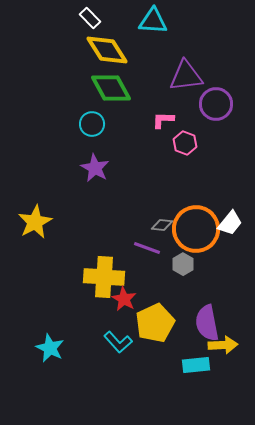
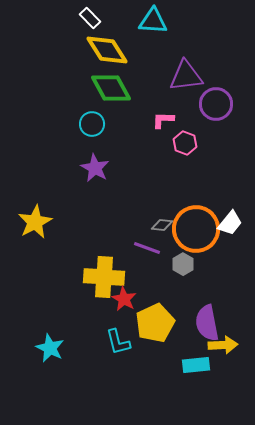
cyan L-shape: rotated 28 degrees clockwise
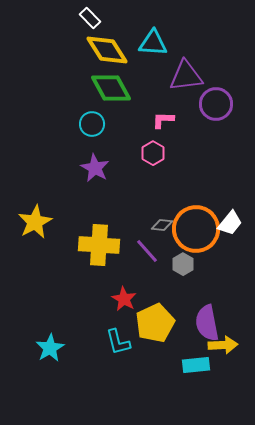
cyan triangle: moved 22 px down
pink hexagon: moved 32 px left, 10 px down; rotated 10 degrees clockwise
purple line: moved 3 px down; rotated 28 degrees clockwise
yellow cross: moved 5 px left, 32 px up
cyan star: rotated 16 degrees clockwise
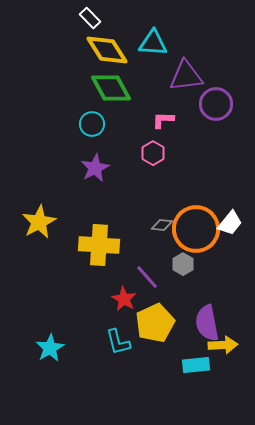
purple star: rotated 16 degrees clockwise
yellow star: moved 4 px right
purple line: moved 26 px down
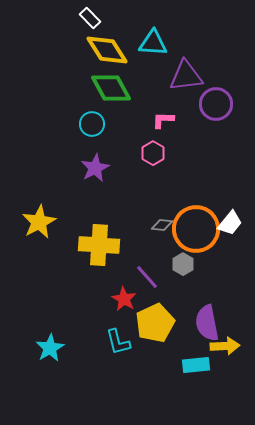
yellow arrow: moved 2 px right, 1 px down
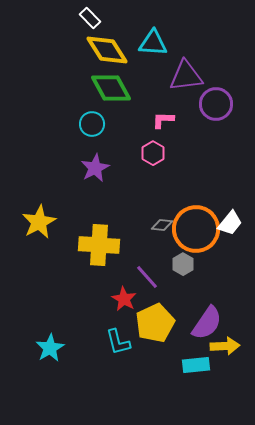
purple semicircle: rotated 135 degrees counterclockwise
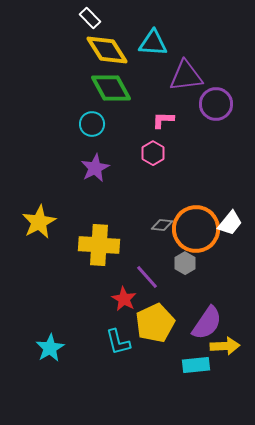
gray hexagon: moved 2 px right, 1 px up
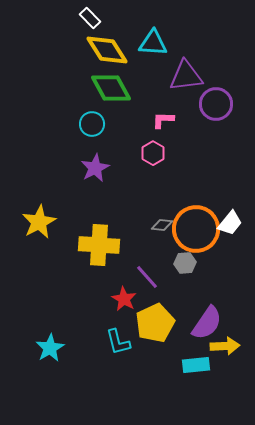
gray hexagon: rotated 25 degrees clockwise
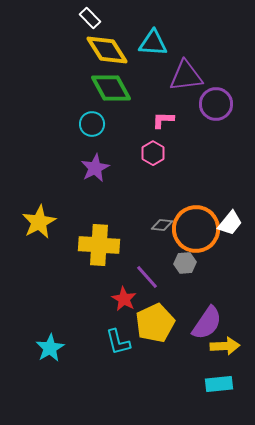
cyan rectangle: moved 23 px right, 19 px down
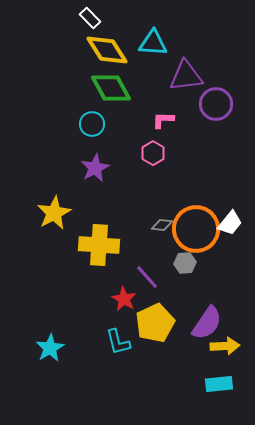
yellow star: moved 15 px right, 9 px up
